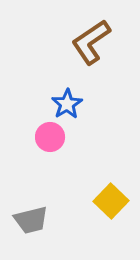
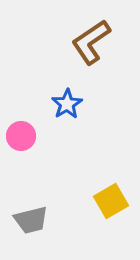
pink circle: moved 29 px left, 1 px up
yellow square: rotated 16 degrees clockwise
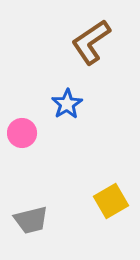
pink circle: moved 1 px right, 3 px up
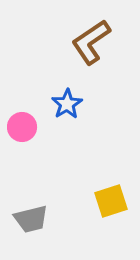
pink circle: moved 6 px up
yellow square: rotated 12 degrees clockwise
gray trapezoid: moved 1 px up
